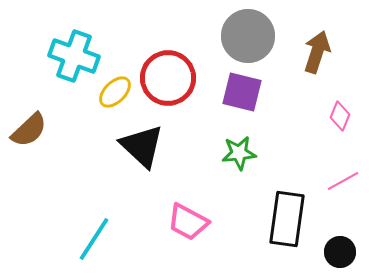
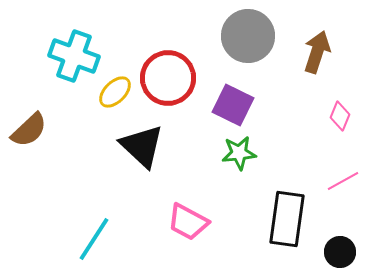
purple square: moved 9 px left, 13 px down; rotated 12 degrees clockwise
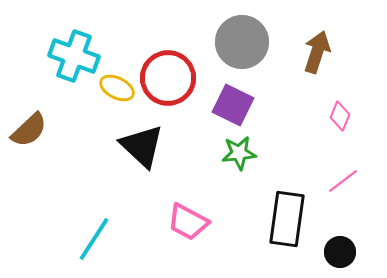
gray circle: moved 6 px left, 6 px down
yellow ellipse: moved 2 px right, 4 px up; rotated 72 degrees clockwise
pink line: rotated 8 degrees counterclockwise
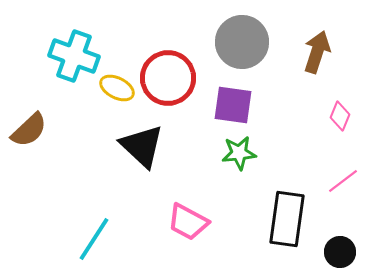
purple square: rotated 18 degrees counterclockwise
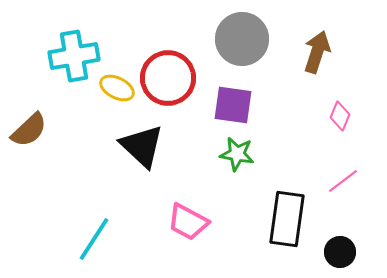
gray circle: moved 3 px up
cyan cross: rotated 30 degrees counterclockwise
green star: moved 2 px left, 1 px down; rotated 16 degrees clockwise
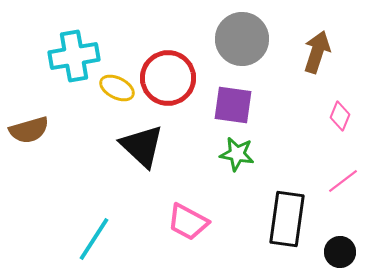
brown semicircle: rotated 27 degrees clockwise
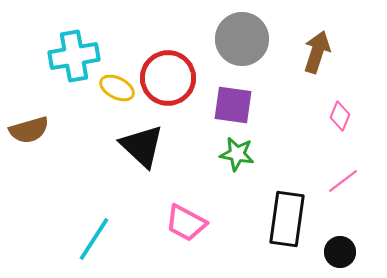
pink trapezoid: moved 2 px left, 1 px down
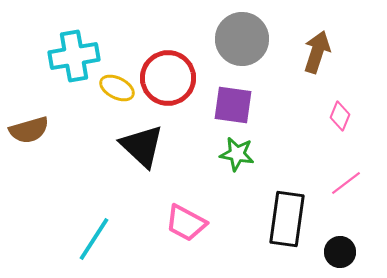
pink line: moved 3 px right, 2 px down
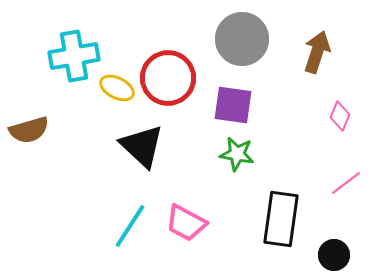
black rectangle: moved 6 px left
cyan line: moved 36 px right, 13 px up
black circle: moved 6 px left, 3 px down
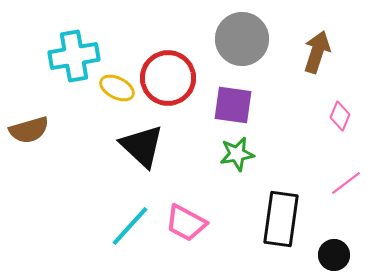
green star: rotated 20 degrees counterclockwise
cyan line: rotated 9 degrees clockwise
